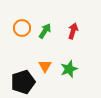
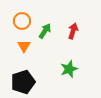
orange circle: moved 7 px up
orange triangle: moved 21 px left, 20 px up
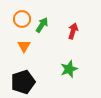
orange circle: moved 2 px up
green arrow: moved 3 px left, 6 px up
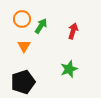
green arrow: moved 1 px left, 1 px down
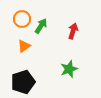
orange triangle: rotated 24 degrees clockwise
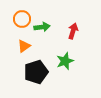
green arrow: moved 1 px right, 1 px down; rotated 49 degrees clockwise
green star: moved 4 px left, 8 px up
black pentagon: moved 13 px right, 10 px up
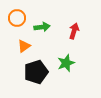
orange circle: moved 5 px left, 1 px up
red arrow: moved 1 px right
green star: moved 1 px right, 2 px down
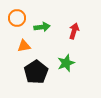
orange triangle: rotated 24 degrees clockwise
black pentagon: rotated 15 degrees counterclockwise
